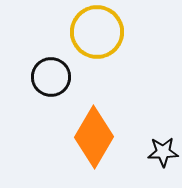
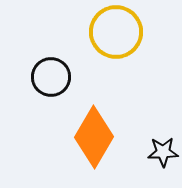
yellow circle: moved 19 px right
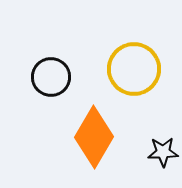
yellow circle: moved 18 px right, 37 px down
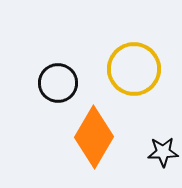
black circle: moved 7 px right, 6 px down
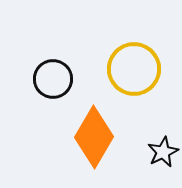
black circle: moved 5 px left, 4 px up
black star: rotated 24 degrees counterclockwise
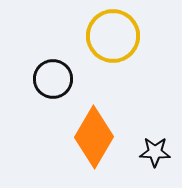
yellow circle: moved 21 px left, 33 px up
black star: moved 8 px left; rotated 28 degrees clockwise
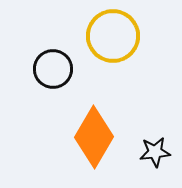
black circle: moved 10 px up
black star: rotated 8 degrees counterclockwise
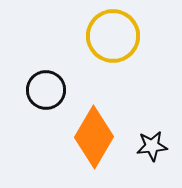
black circle: moved 7 px left, 21 px down
black star: moved 3 px left, 6 px up
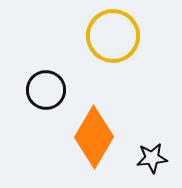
black star: moved 12 px down
